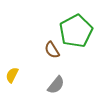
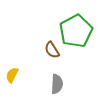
gray semicircle: moved 1 px right, 1 px up; rotated 36 degrees counterclockwise
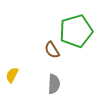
green pentagon: rotated 12 degrees clockwise
gray semicircle: moved 3 px left
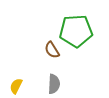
green pentagon: rotated 12 degrees clockwise
yellow semicircle: moved 4 px right, 11 px down
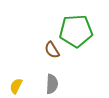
gray semicircle: moved 2 px left
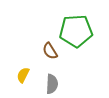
brown semicircle: moved 2 px left, 1 px down
yellow semicircle: moved 7 px right, 11 px up
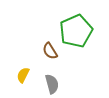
green pentagon: rotated 20 degrees counterclockwise
gray semicircle: rotated 18 degrees counterclockwise
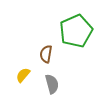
brown semicircle: moved 4 px left, 3 px down; rotated 42 degrees clockwise
yellow semicircle: rotated 14 degrees clockwise
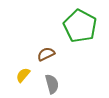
green pentagon: moved 4 px right, 5 px up; rotated 20 degrees counterclockwise
brown semicircle: rotated 54 degrees clockwise
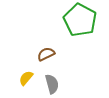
green pentagon: moved 6 px up
yellow semicircle: moved 3 px right, 3 px down
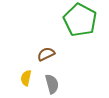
yellow semicircle: rotated 28 degrees counterclockwise
